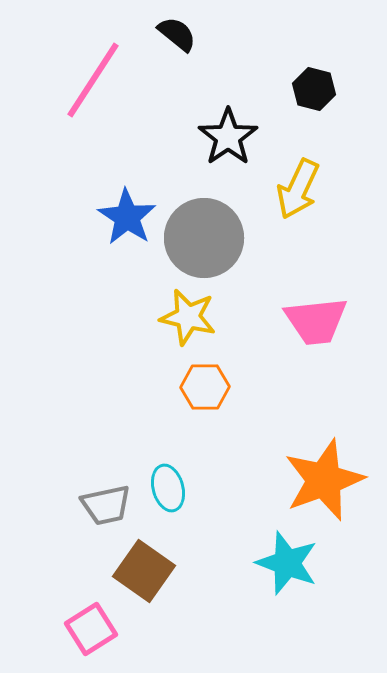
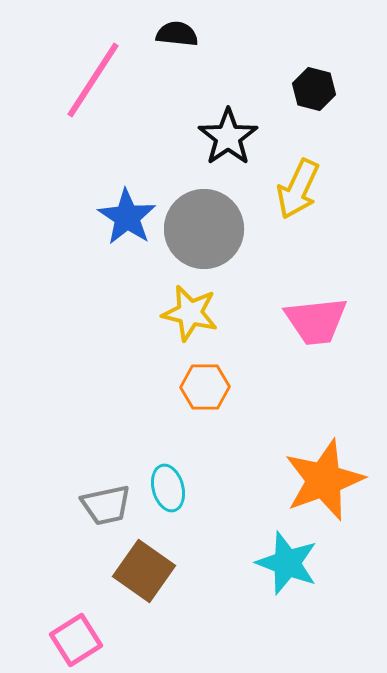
black semicircle: rotated 33 degrees counterclockwise
gray circle: moved 9 px up
yellow star: moved 2 px right, 4 px up
pink square: moved 15 px left, 11 px down
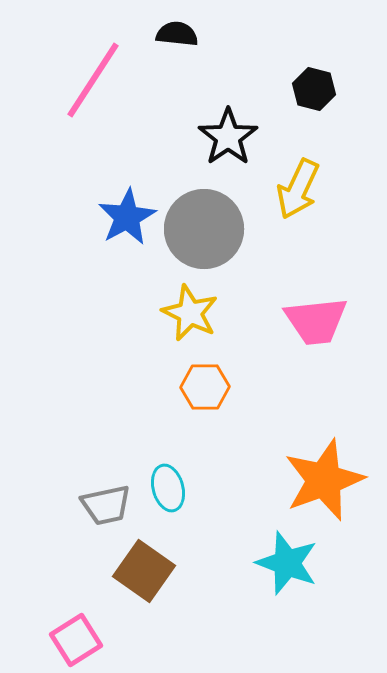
blue star: rotated 10 degrees clockwise
yellow star: rotated 12 degrees clockwise
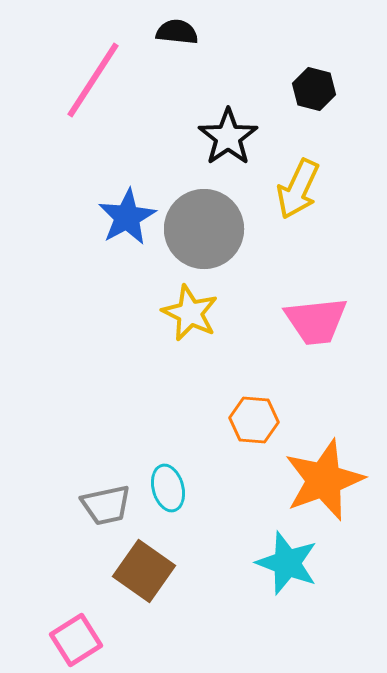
black semicircle: moved 2 px up
orange hexagon: moved 49 px right, 33 px down; rotated 6 degrees clockwise
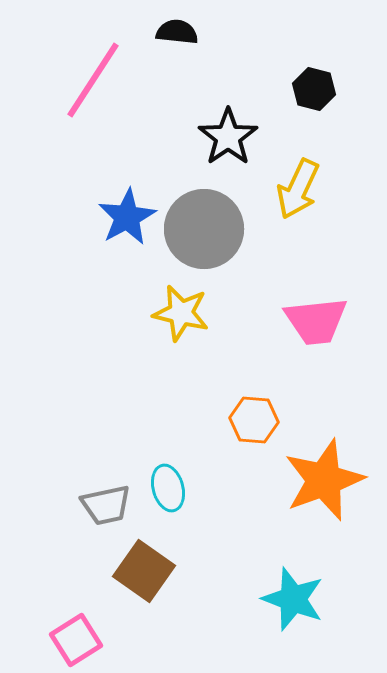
yellow star: moved 9 px left; rotated 12 degrees counterclockwise
cyan star: moved 6 px right, 36 px down
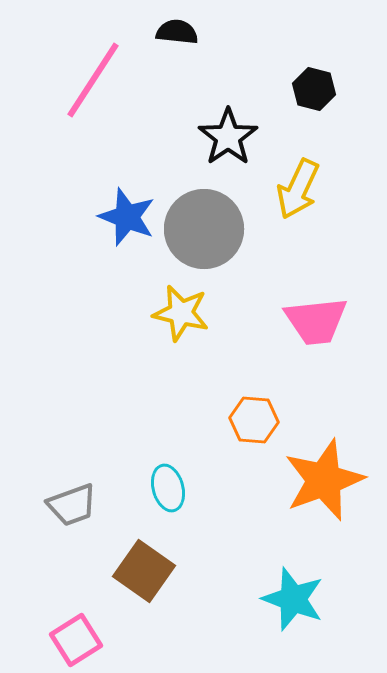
blue star: rotated 22 degrees counterclockwise
gray trapezoid: moved 34 px left; rotated 8 degrees counterclockwise
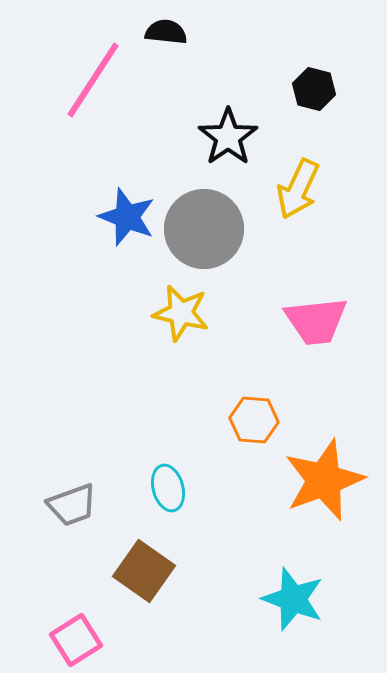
black semicircle: moved 11 px left
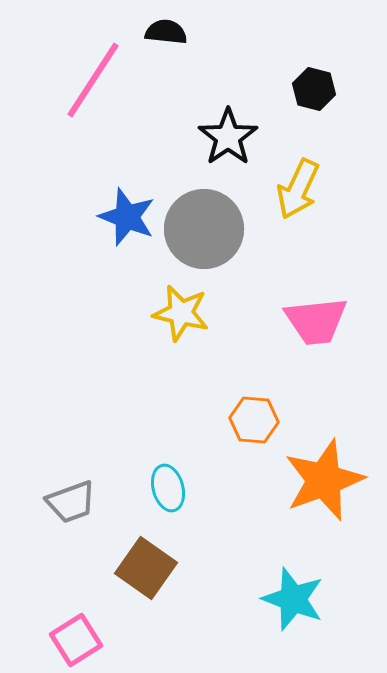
gray trapezoid: moved 1 px left, 3 px up
brown square: moved 2 px right, 3 px up
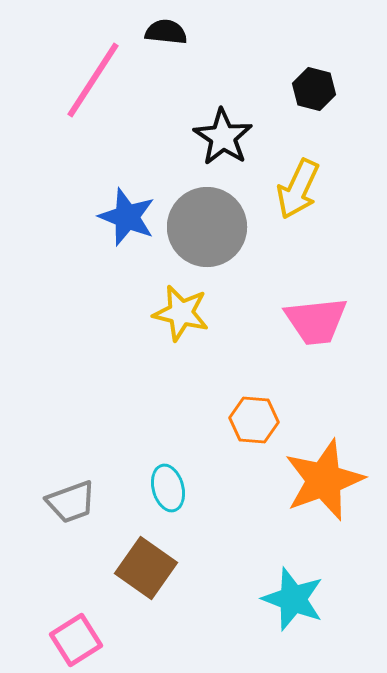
black star: moved 5 px left; rotated 4 degrees counterclockwise
gray circle: moved 3 px right, 2 px up
